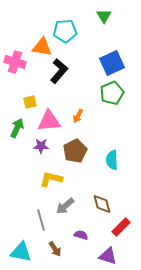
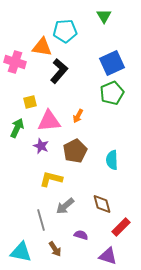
purple star: rotated 21 degrees clockwise
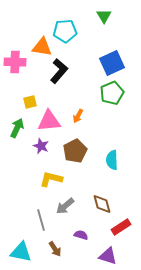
pink cross: rotated 15 degrees counterclockwise
red rectangle: rotated 12 degrees clockwise
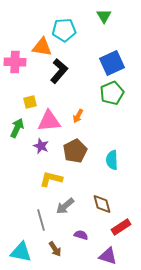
cyan pentagon: moved 1 px left, 1 px up
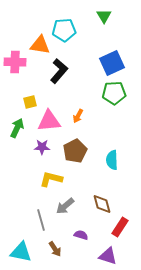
orange triangle: moved 2 px left, 2 px up
green pentagon: moved 2 px right; rotated 20 degrees clockwise
purple star: moved 1 px right, 1 px down; rotated 21 degrees counterclockwise
red rectangle: moved 1 px left; rotated 24 degrees counterclockwise
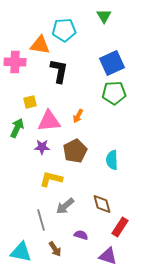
black L-shape: rotated 30 degrees counterclockwise
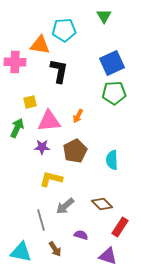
brown diamond: rotated 30 degrees counterclockwise
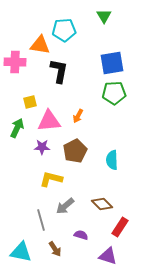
blue square: rotated 15 degrees clockwise
